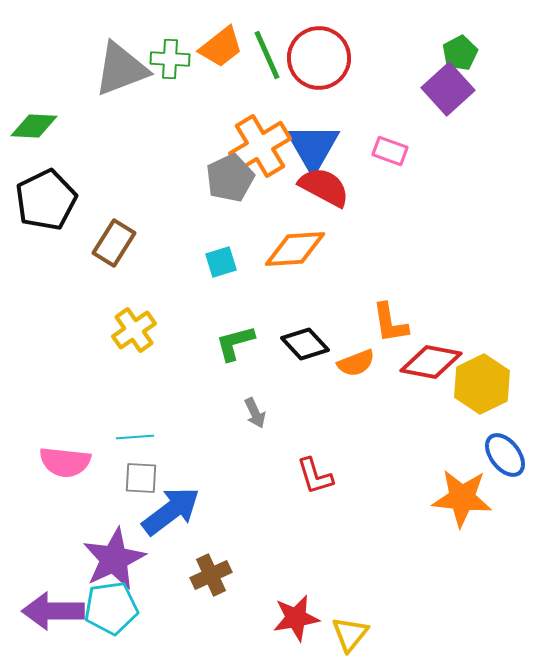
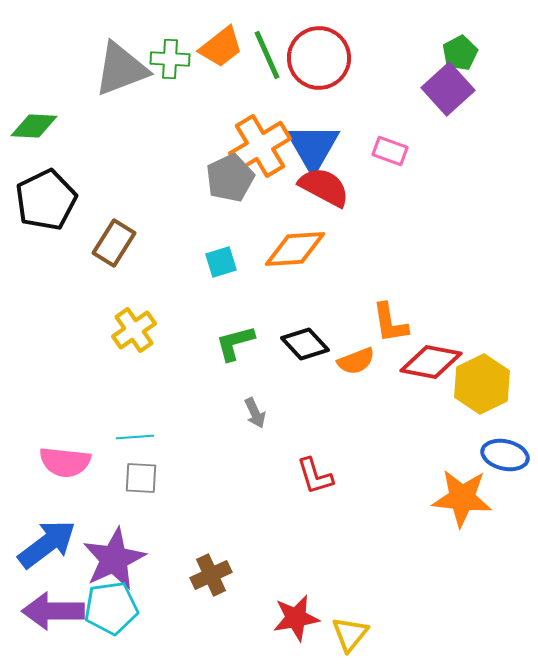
orange semicircle: moved 2 px up
blue ellipse: rotated 39 degrees counterclockwise
blue arrow: moved 124 px left, 33 px down
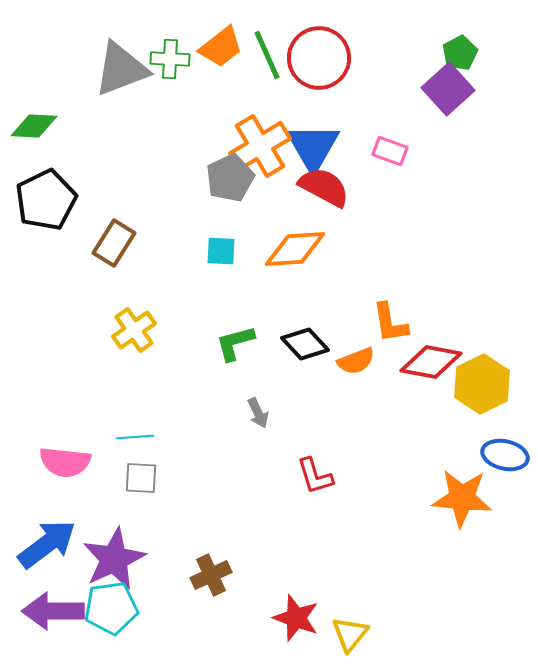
cyan square: moved 11 px up; rotated 20 degrees clockwise
gray arrow: moved 3 px right
red star: rotated 30 degrees clockwise
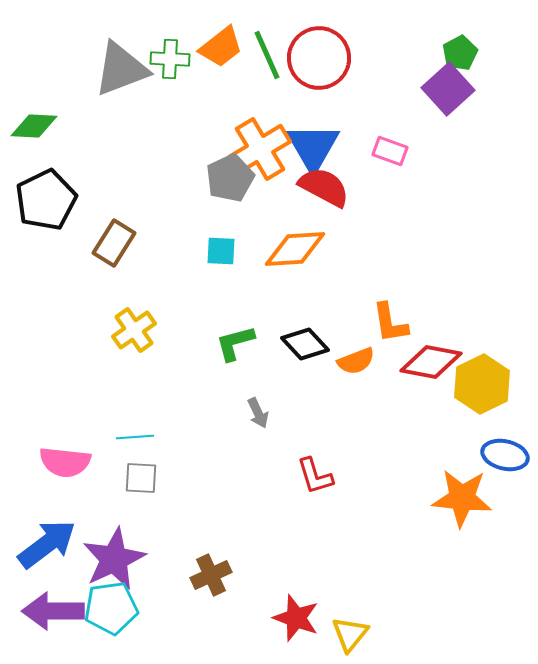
orange cross: moved 3 px down
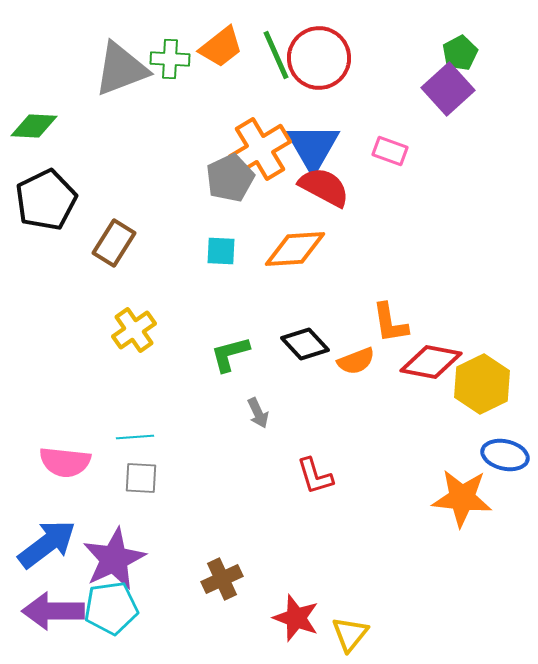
green line: moved 9 px right
green L-shape: moved 5 px left, 11 px down
brown cross: moved 11 px right, 4 px down
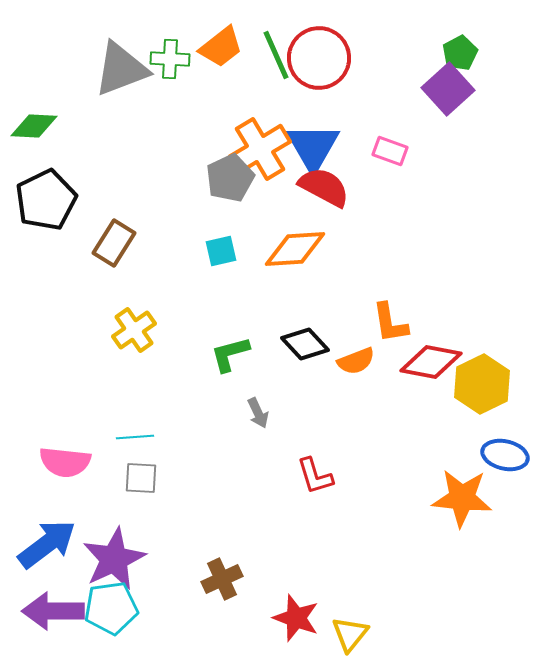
cyan square: rotated 16 degrees counterclockwise
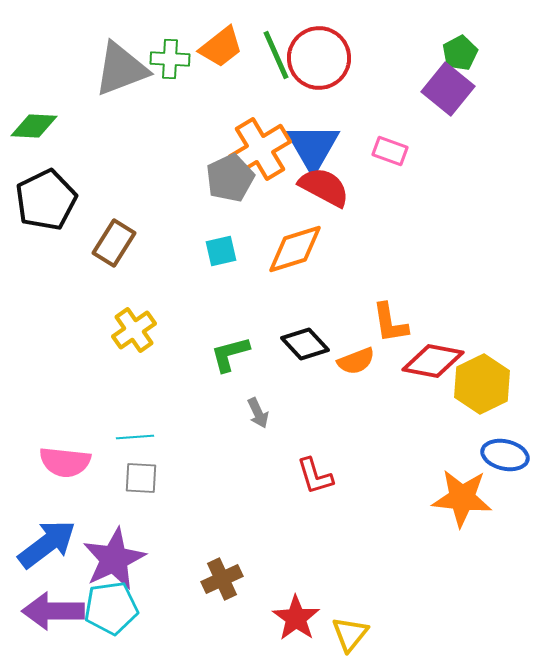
purple square: rotated 9 degrees counterclockwise
orange diamond: rotated 14 degrees counterclockwise
red diamond: moved 2 px right, 1 px up
red star: rotated 15 degrees clockwise
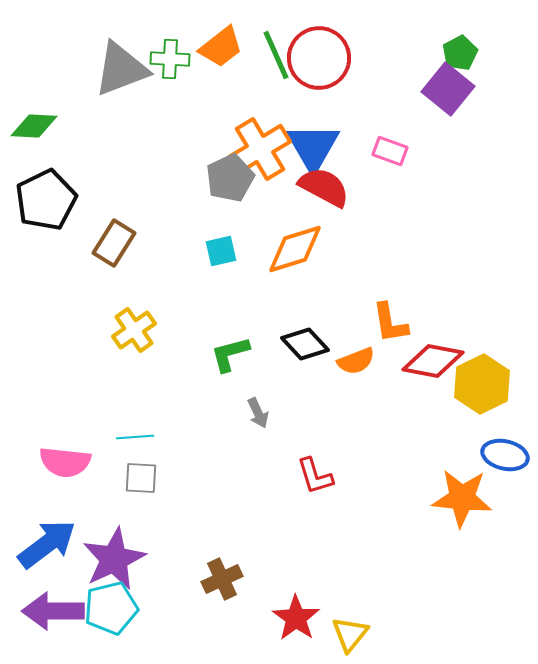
cyan pentagon: rotated 6 degrees counterclockwise
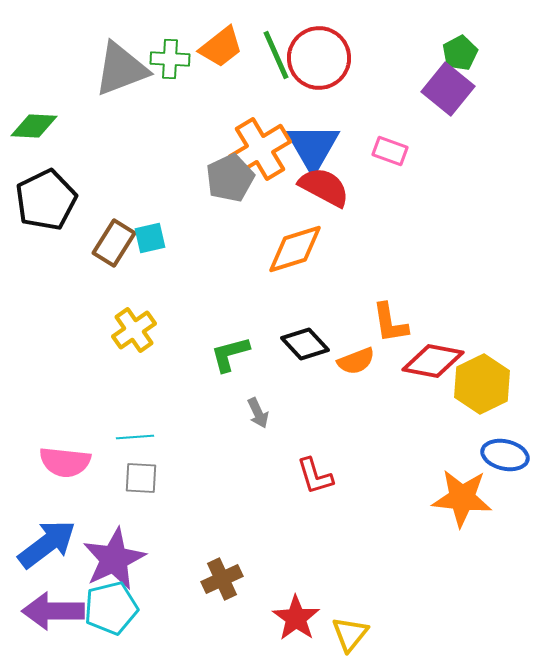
cyan square: moved 71 px left, 13 px up
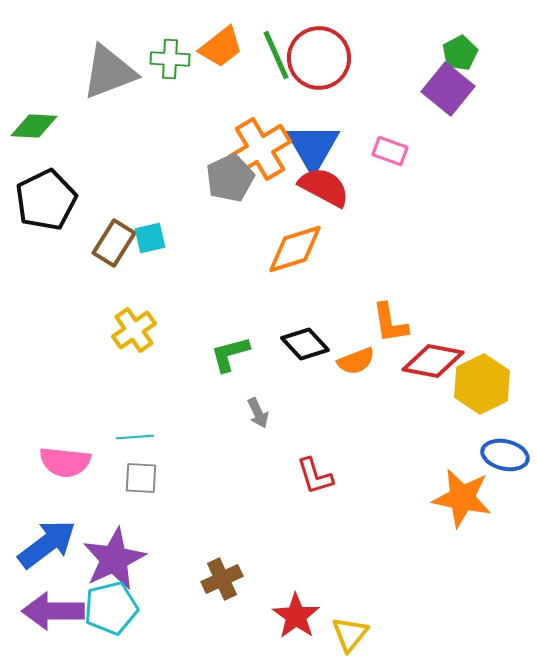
gray triangle: moved 12 px left, 3 px down
orange star: rotated 6 degrees clockwise
red star: moved 2 px up
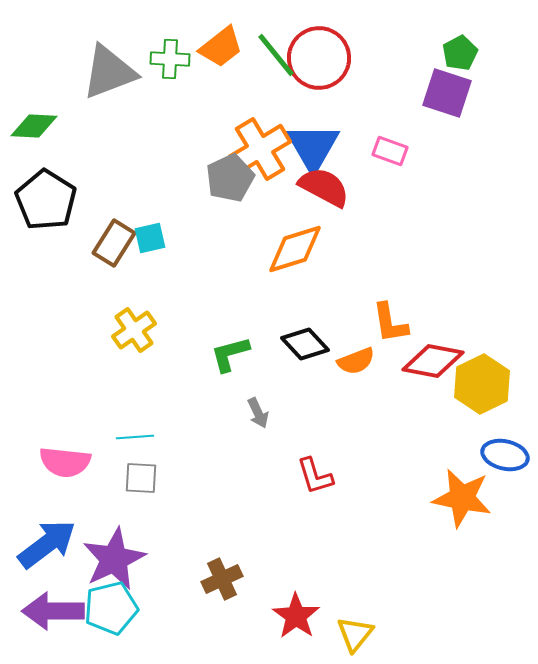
green line: rotated 15 degrees counterclockwise
purple square: moved 1 px left, 4 px down; rotated 21 degrees counterclockwise
black pentagon: rotated 14 degrees counterclockwise
yellow triangle: moved 5 px right
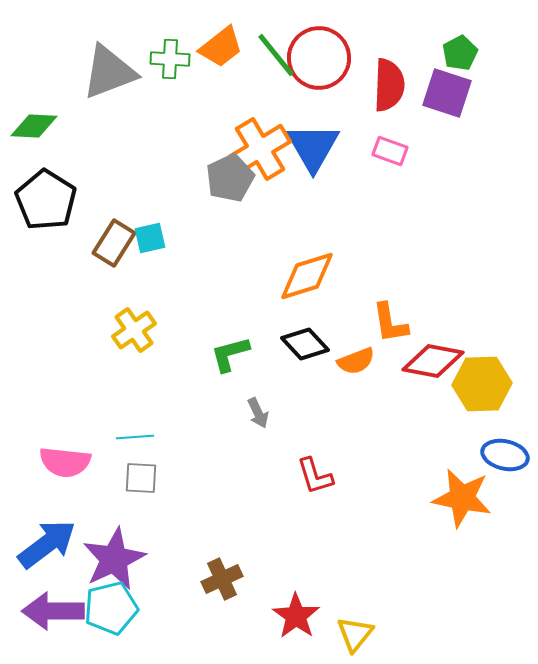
red semicircle: moved 65 px right, 102 px up; rotated 64 degrees clockwise
orange diamond: moved 12 px right, 27 px down
yellow hexagon: rotated 24 degrees clockwise
